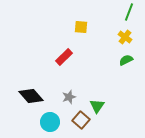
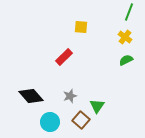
gray star: moved 1 px right, 1 px up
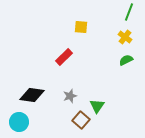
black diamond: moved 1 px right, 1 px up; rotated 40 degrees counterclockwise
cyan circle: moved 31 px left
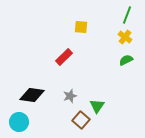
green line: moved 2 px left, 3 px down
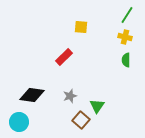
green line: rotated 12 degrees clockwise
yellow cross: rotated 24 degrees counterclockwise
green semicircle: rotated 64 degrees counterclockwise
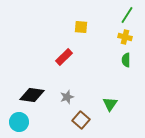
gray star: moved 3 px left, 1 px down
green triangle: moved 13 px right, 2 px up
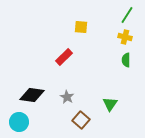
gray star: rotated 24 degrees counterclockwise
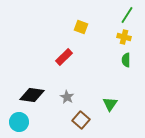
yellow square: rotated 16 degrees clockwise
yellow cross: moved 1 px left
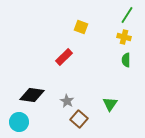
gray star: moved 4 px down
brown square: moved 2 px left, 1 px up
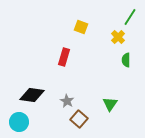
green line: moved 3 px right, 2 px down
yellow cross: moved 6 px left; rotated 32 degrees clockwise
red rectangle: rotated 30 degrees counterclockwise
